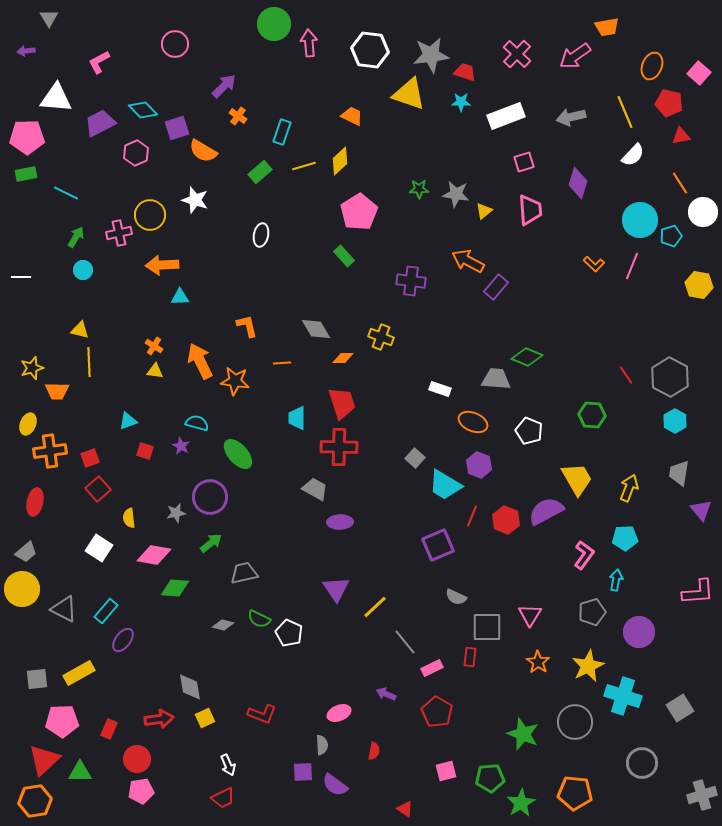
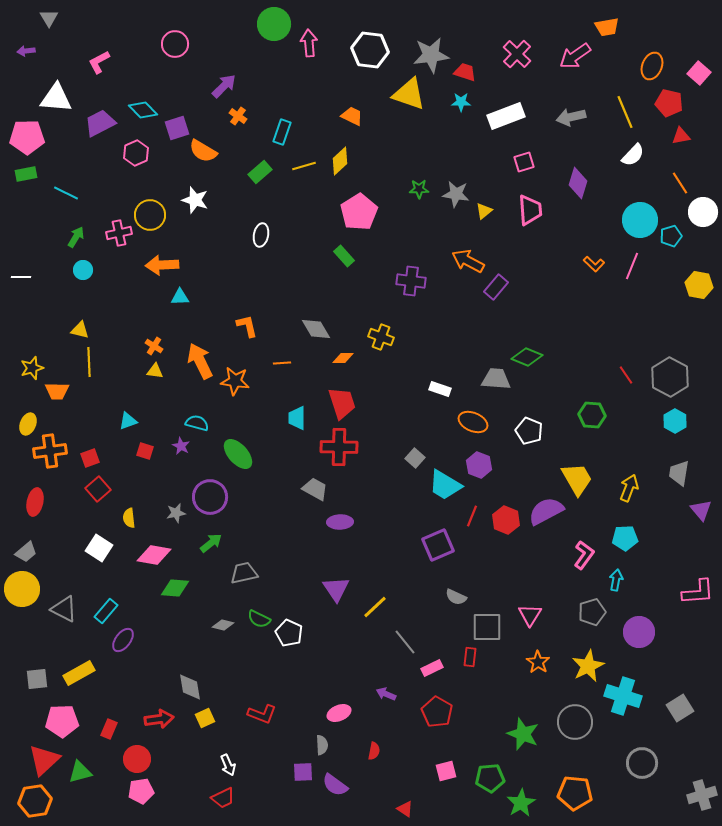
green triangle at (80, 772): rotated 15 degrees counterclockwise
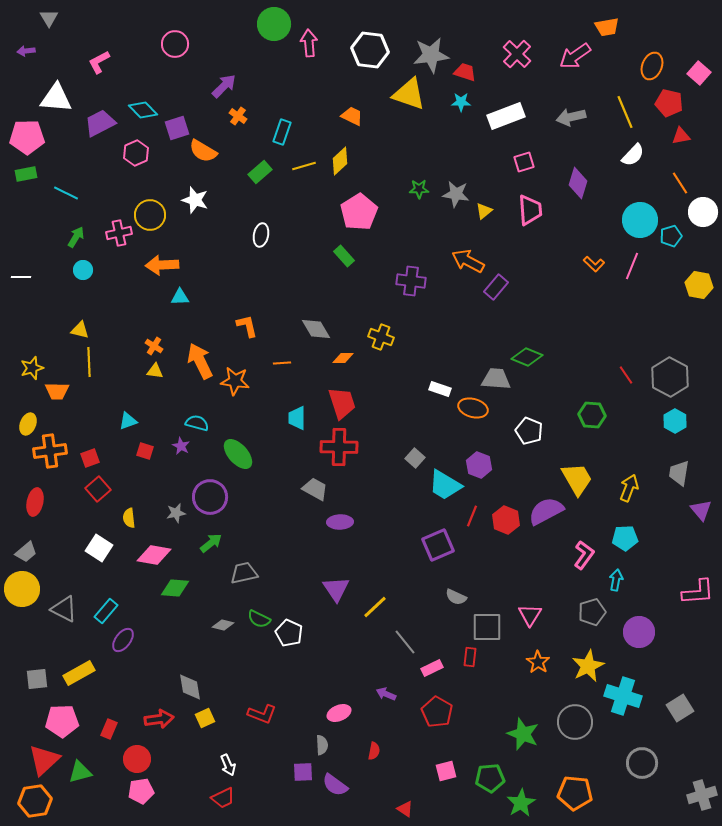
orange ellipse at (473, 422): moved 14 px up; rotated 8 degrees counterclockwise
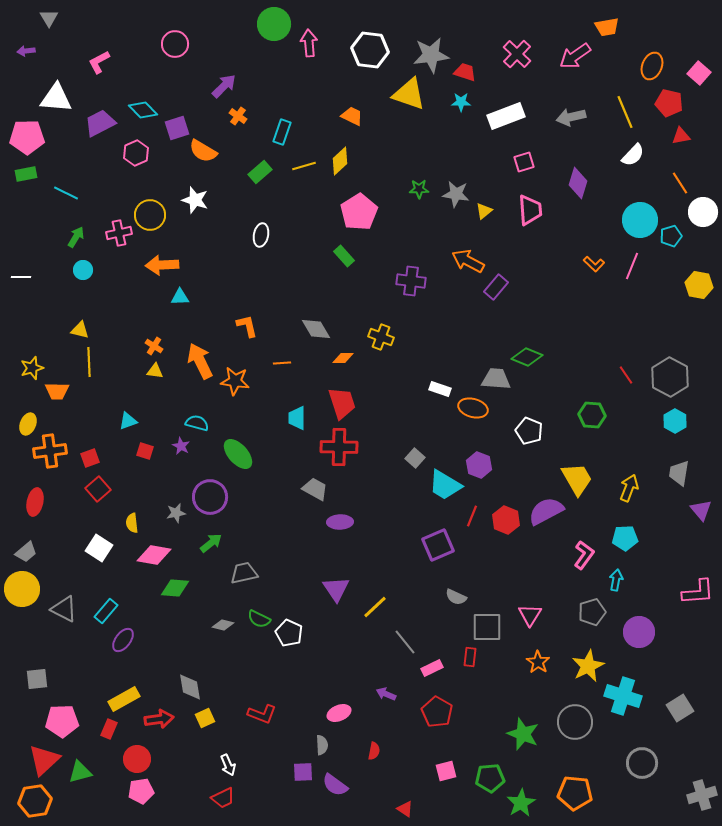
yellow semicircle at (129, 518): moved 3 px right, 5 px down
yellow rectangle at (79, 673): moved 45 px right, 26 px down
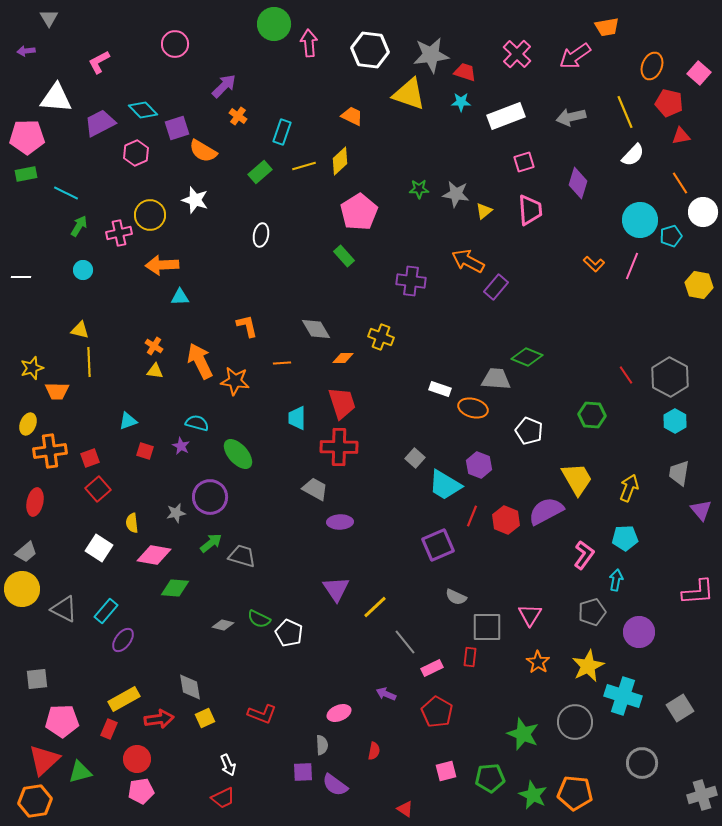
green arrow at (76, 237): moved 3 px right, 11 px up
gray trapezoid at (244, 573): moved 2 px left, 17 px up; rotated 28 degrees clockwise
green star at (521, 803): moved 12 px right, 8 px up; rotated 16 degrees counterclockwise
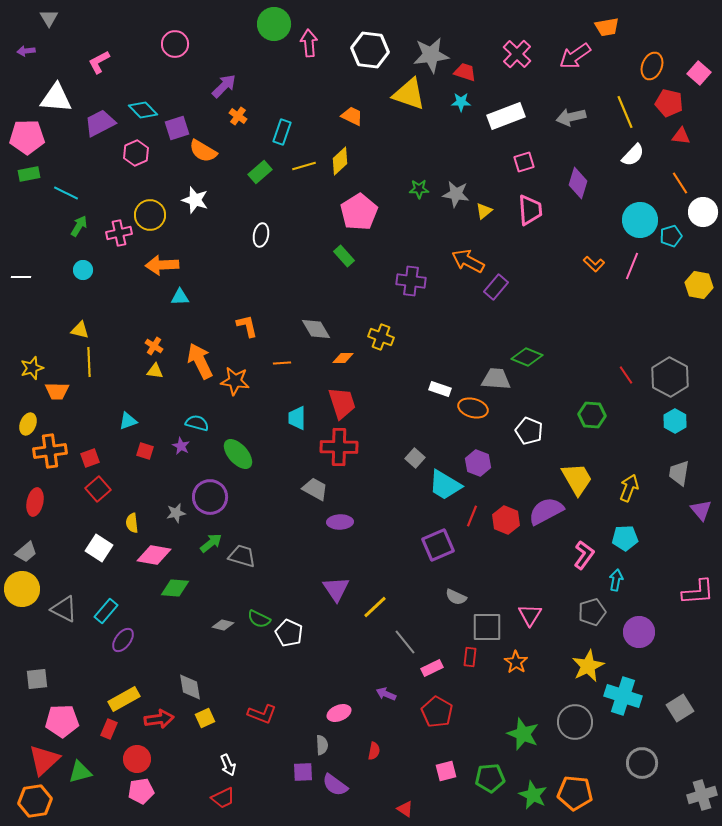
red triangle at (681, 136): rotated 18 degrees clockwise
green rectangle at (26, 174): moved 3 px right
purple hexagon at (479, 465): moved 1 px left, 2 px up
orange star at (538, 662): moved 22 px left
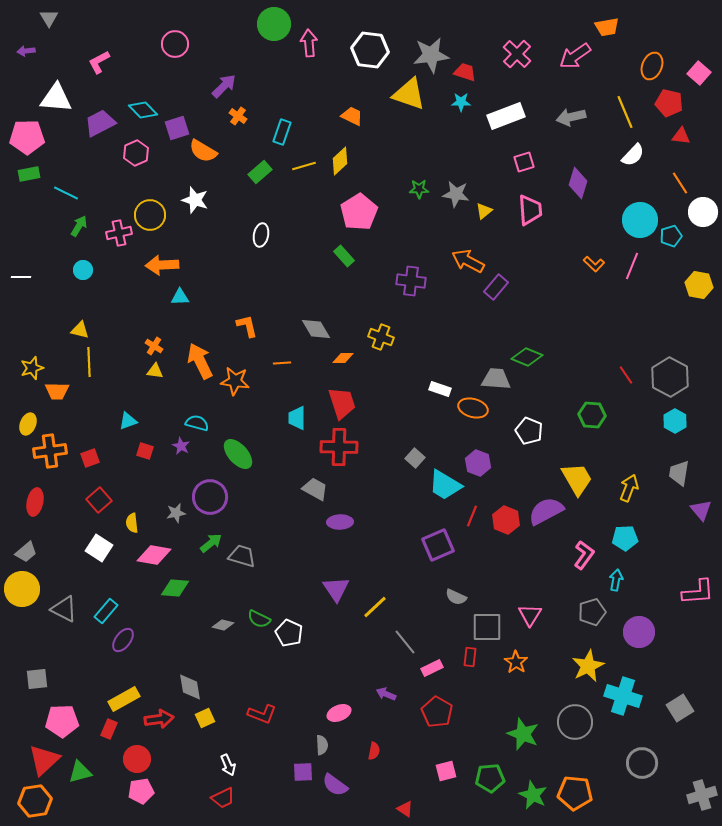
red square at (98, 489): moved 1 px right, 11 px down
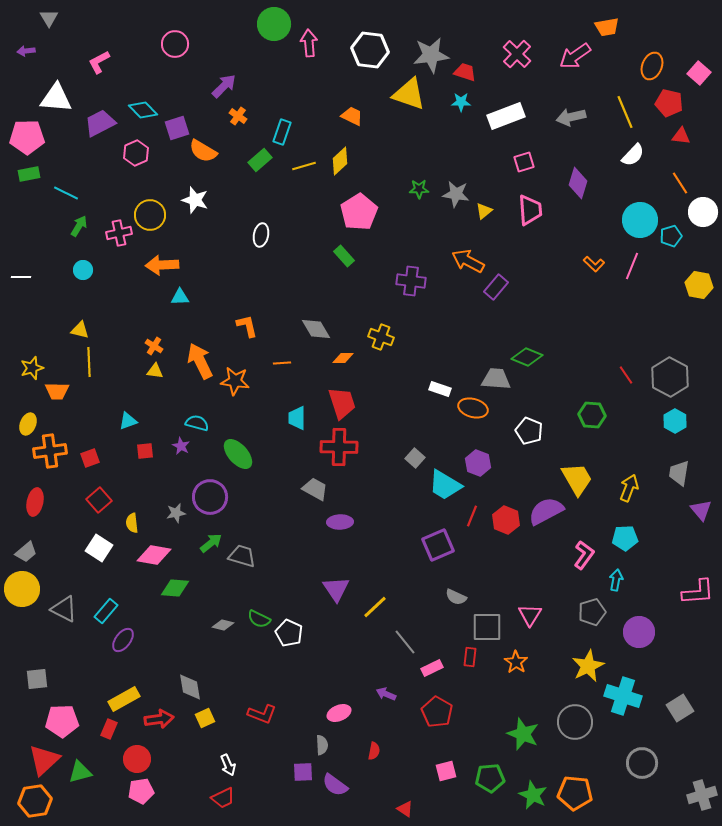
green rectangle at (260, 172): moved 12 px up
red square at (145, 451): rotated 24 degrees counterclockwise
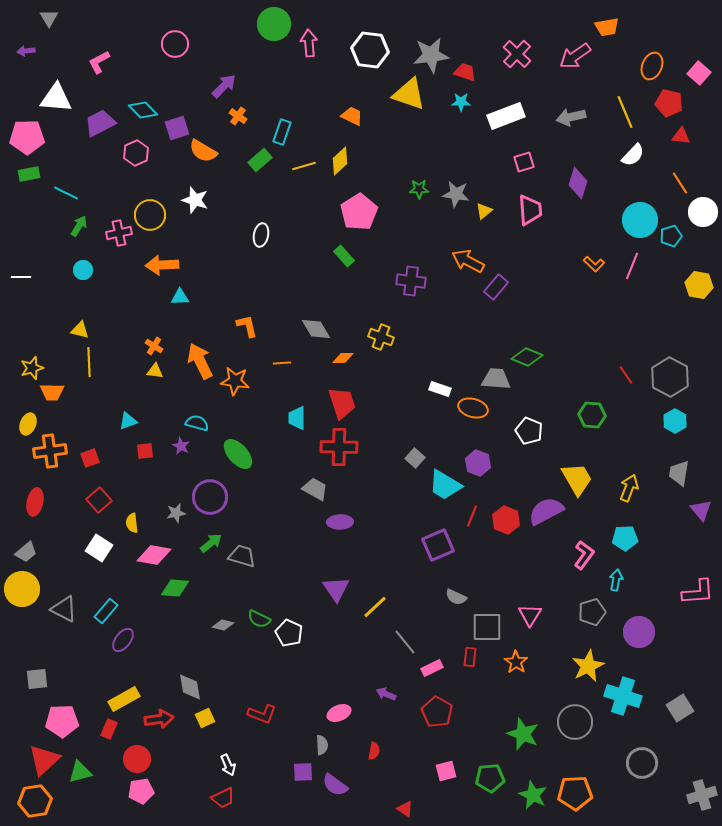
orange trapezoid at (57, 391): moved 5 px left, 1 px down
orange pentagon at (575, 793): rotated 8 degrees counterclockwise
